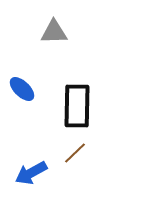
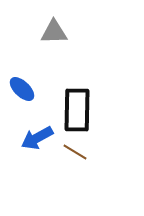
black rectangle: moved 4 px down
brown line: moved 1 px up; rotated 75 degrees clockwise
blue arrow: moved 6 px right, 35 px up
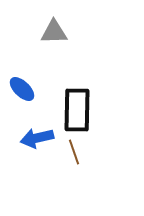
blue arrow: rotated 16 degrees clockwise
brown line: moved 1 px left; rotated 40 degrees clockwise
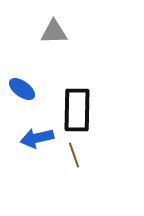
blue ellipse: rotated 8 degrees counterclockwise
brown line: moved 3 px down
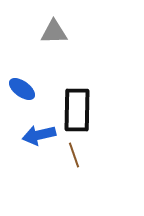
blue arrow: moved 2 px right, 3 px up
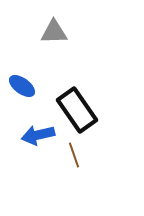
blue ellipse: moved 3 px up
black rectangle: rotated 36 degrees counterclockwise
blue arrow: moved 1 px left
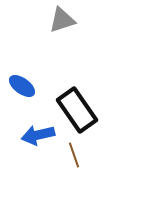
gray triangle: moved 8 px right, 12 px up; rotated 16 degrees counterclockwise
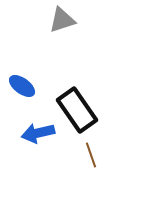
blue arrow: moved 2 px up
brown line: moved 17 px right
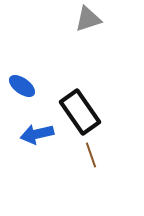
gray triangle: moved 26 px right, 1 px up
black rectangle: moved 3 px right, 2 px down
blue arrow: moved 1 px left, 1 px down
